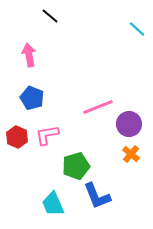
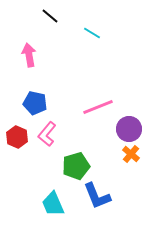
cyan line: moved 45 px left, 4 px down; rotated 12 degrees counterclockwise
blue pentagon: moved 3 px right, 5 px down; rotated 10 degrees counterclockwise
purple circle: moved 5 px down
pink L-shape: moved 1 px up; rotated 40 degrees counterclockwise
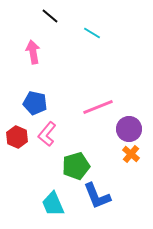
pink arrow: moved 4 px right, 3 px up
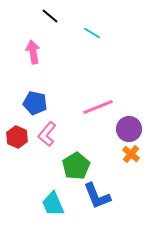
green pentagon: rotated 16 degrees counterclockwise
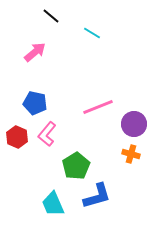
black line: moved 1 px right
pink arrow: moved 2 px right; rotated 60 degrees clockwise
purple circle: moved 5 px right, 5 px up
orange cross: rotated 24 degrees counterclockwise
blue L-shape: rotated 84 degrees counterclockwise
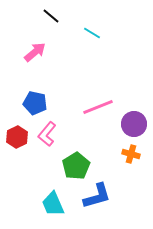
red hexagon: rotated 10 degrees clockwise
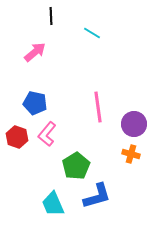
black line: rotated 48 degrees clockwise
pink line: rotated 76 degrees counterclockwise
red hexagon: rotated 15 degrees counterclockwise
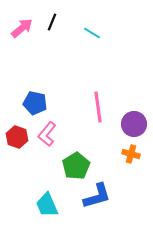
black line: moved 1 px right, 6 px down; rotated 24 degrees clockwise
pink arrow: moved 13 px left, 24 px up
cyan trapezoid: moved 6 px left, 1 px down
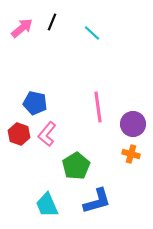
cyan line: rotated 12 degrees clockwise
purple circle: moved 1 px left
red hexagon: moved 2 px right, 3 px up
blue L-shape: moved 5 px down
